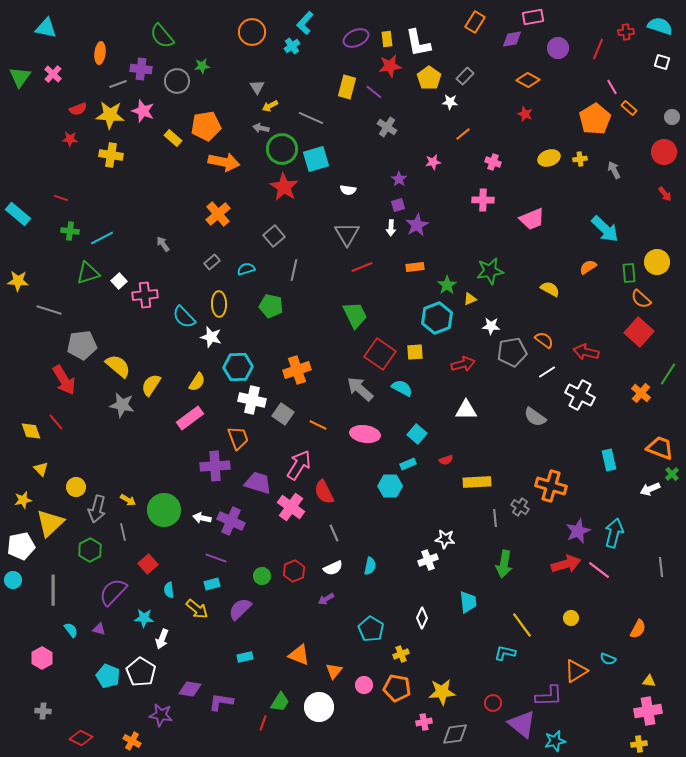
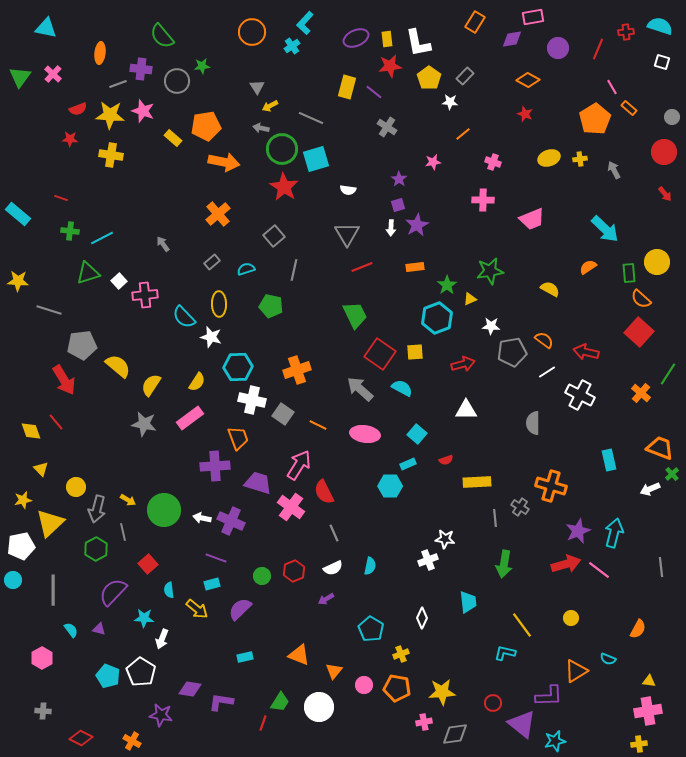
gray star at (122, 405): moved 22 px right, 19 px down
gray semicircle at (535, 417): moved 2 px left, 6 px down; rotated 55 degrees clockwise
green hexagon at (90, 550): moved 6 px right, 1 px up
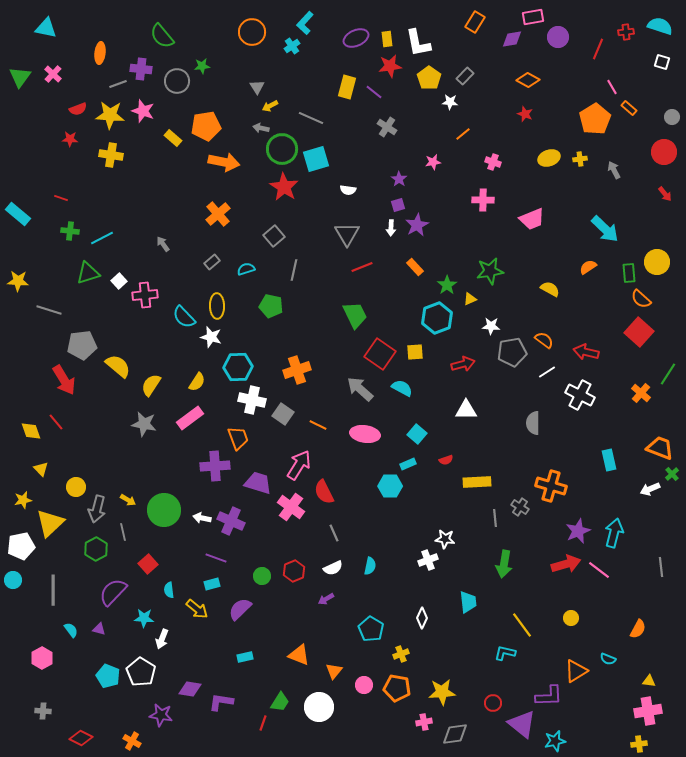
purple circle at (558, 48): moved 11 px up
orange rectangle at (415, 267): rotated 54 degrees clockwise
yellow ellipse at (219, 304): moved 2 px left, 2 px down
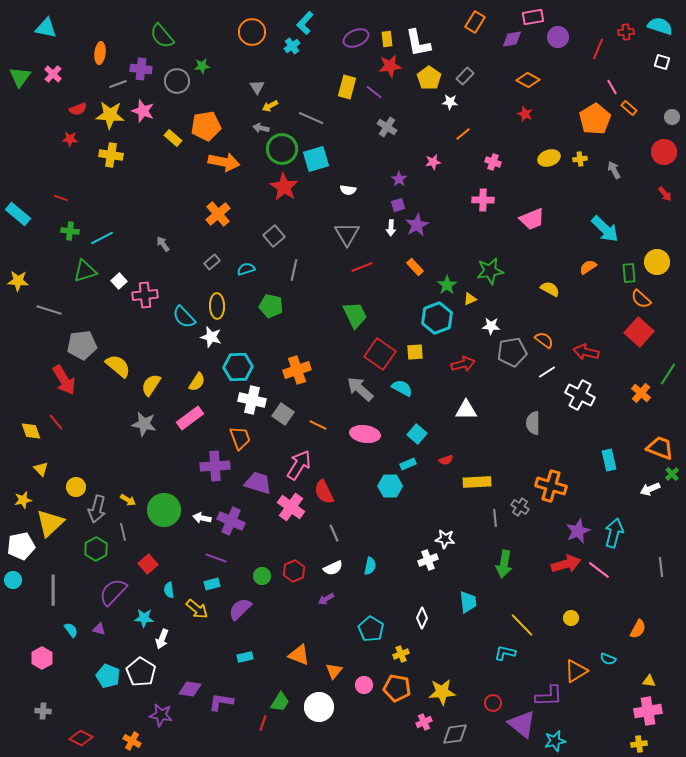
green triangle at (88, 273): moved 3 px left, 2 px up
orange trapezoid at (238, 438): moved 2 px right
yellow line at (522, 625): rotated 8 degrees counterclockwise
pink cross at (424, 722): rotated 14 degrees counterclockwise
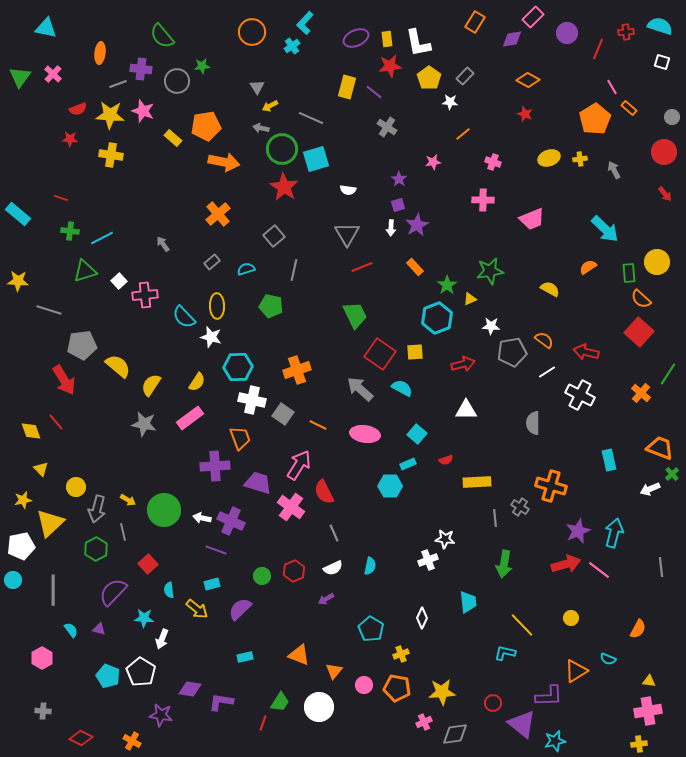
pink rectangle at (533, 17): rotated 35 degrees counterclockwise
purple circle at (558, 37): moved 9 px right, 4 px up
purple line at (216, 558): moved 8 px up
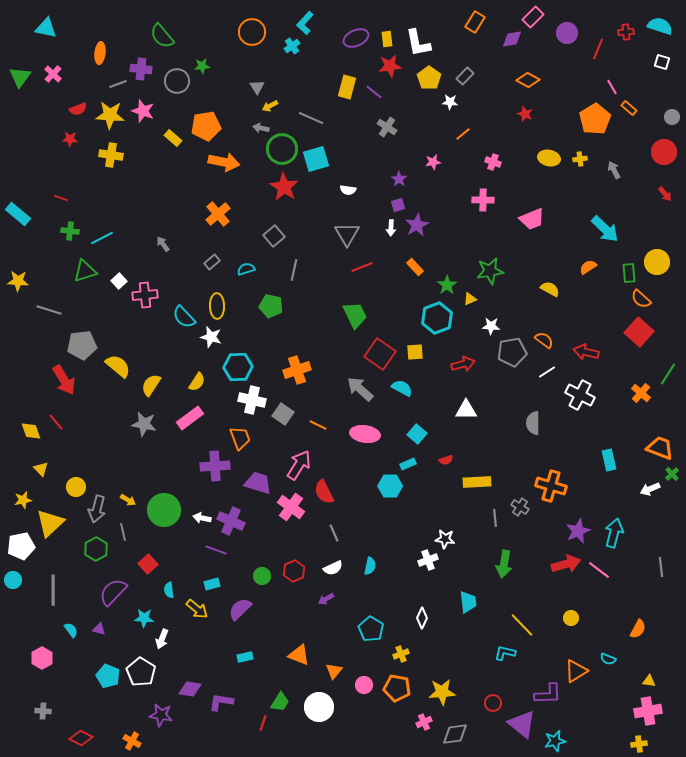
yellow ellipse at (549, 158): rotated 30 degrees clockwise
purple L-shape at (549, 696): moved 1 px left, 2 px up
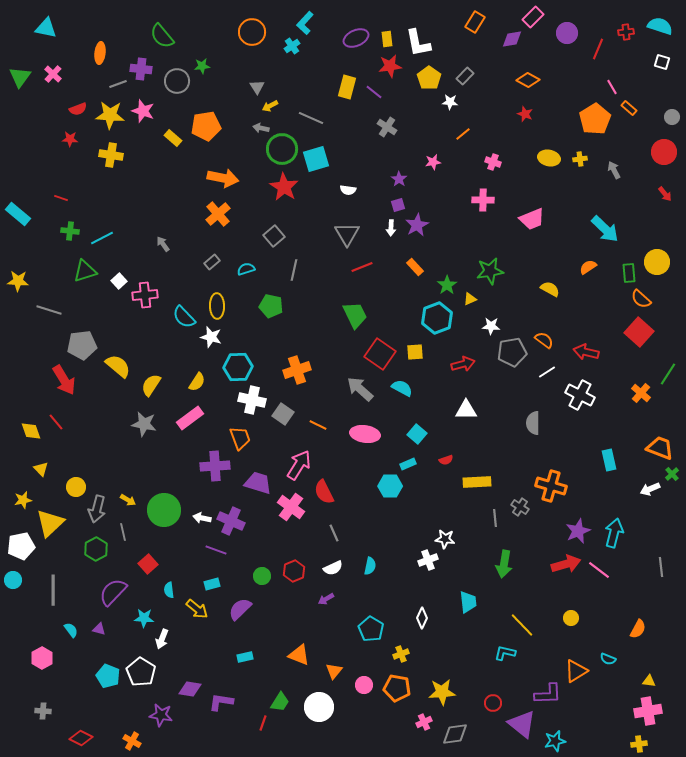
orange arrow at (224, 162): moved 1 px left, 16 px down
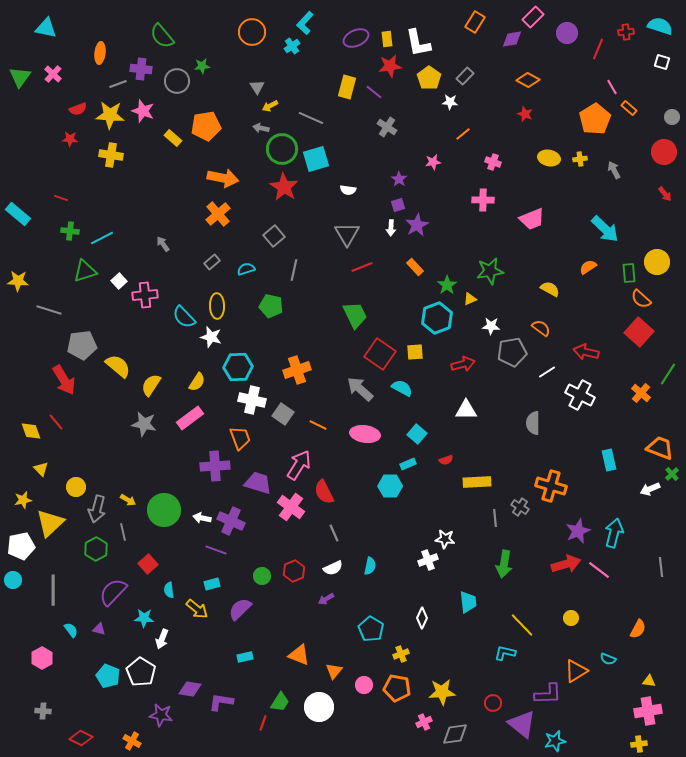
orange semicircle at (544, 340): moved 3 px left, 12 px up
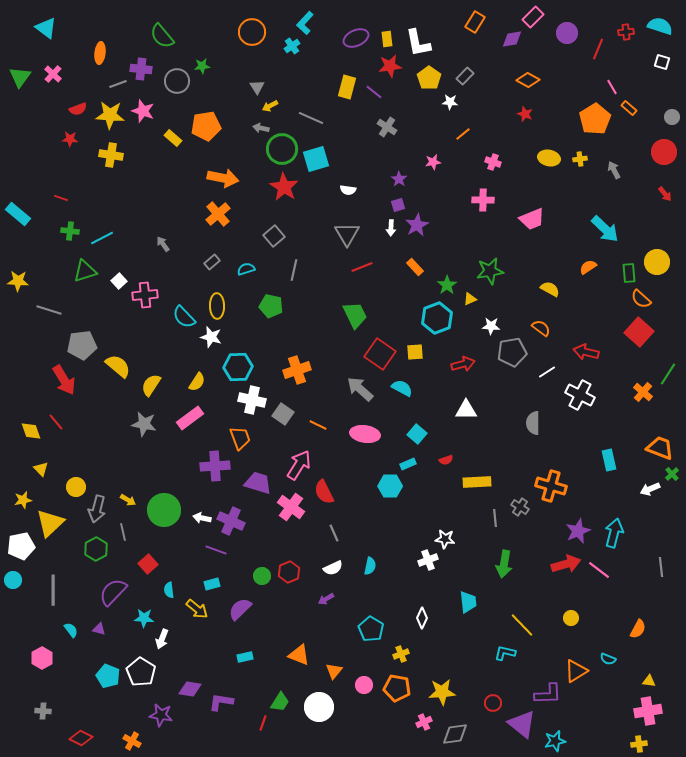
cyan triangle at (46, 28): rotated 25 degrees clockwise
orange cross at (641, 393): moved 2 px right, 1 px up
red hexagon at (294, 571): moved 5 px left, 1 px down
